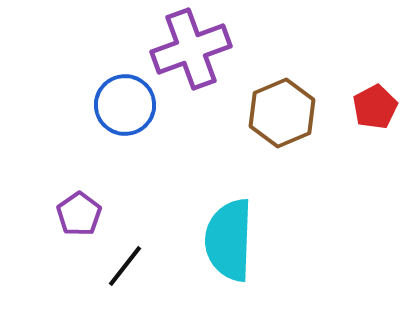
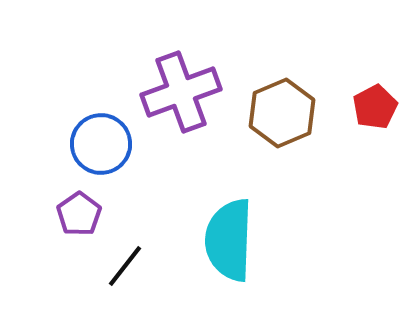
purple cross: moved 10 px left, 43 px down
blue circle: moved 24 px left, 39 px down
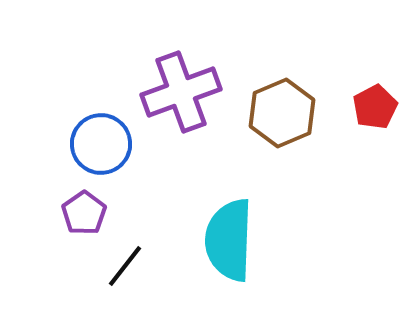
purple pentagon: moved 5 px right, 1 px up
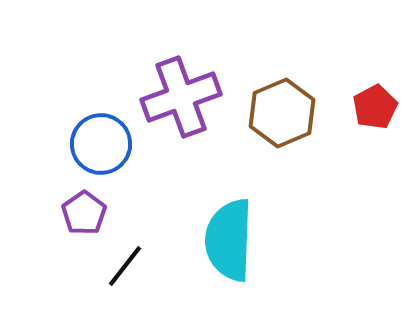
purple cross: moved 5 px down
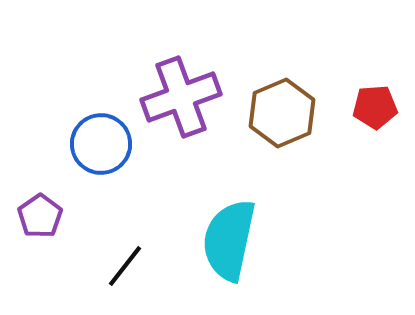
red pentagon: rotated 24 degrees clockwise
purple pentagon: moved 44 px left, 3 px down
cyan semicircle: rotated 10 degrees clockwise
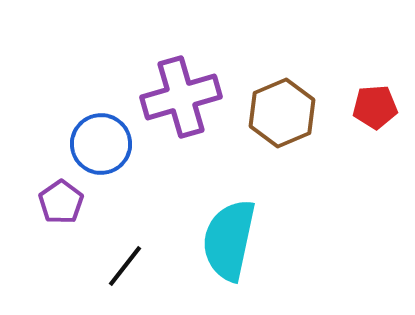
purple cross: rotated 4 degrees clockwise
purple pentagon: moved 21 px right, 14 px up
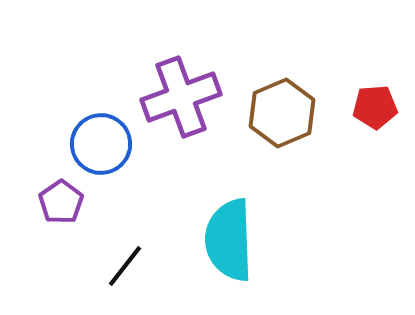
purple cross: rotated 4 degrees counterclockwise
cyan semicircle: rotated 14 degrees counterclockwise
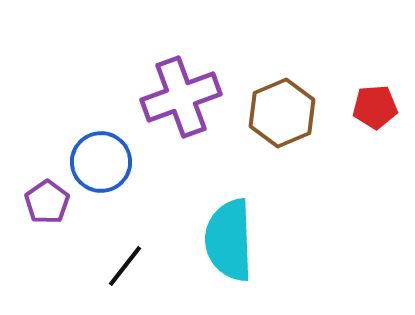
blue circle: moved 18 px down
purple pentagon: moved 14 px left
